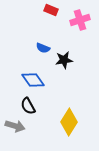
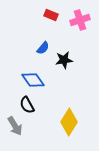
red rectangle: moved 5 px down
blue semicircle: rotated 72 degrees counterclockwise
black semicircle: moved 1 px left, 1 px up
gray arrow: rotated 42 degrees clockwise
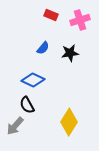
black star: moved 6 px right, 7 px up
blue diamond: rotated 30 degrees counterclockwise
gray arrow: rotated 72 degrees clockwise
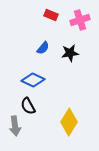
black semicircle: moved 1 px right, 1 px down
gray arrow: rotated 48 degrees counterclockwise
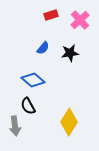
red rectangle: rotated 40 degrees counterclockwise
pink cross: rotated 24 degrees counterclockwise
blue diamond: rotated 15 degrees clockwise
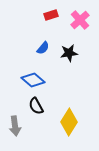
black star: moved 1 px left
black semicircle: moved 8 px right
